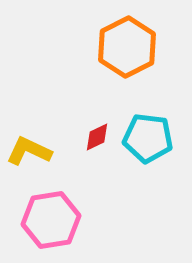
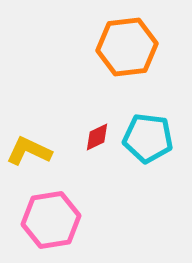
orange hexagon: rotated 20 degrees clockwise
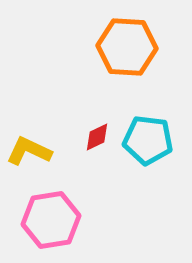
orange hexagon: rotated 10 degrees clockwise
cyan pentagon: moved 2 px down
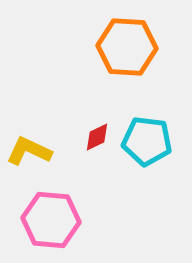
cyan pentagon: moved 1 px left, 1 px down
pink hexagon: rotated 14 degrees clockwise
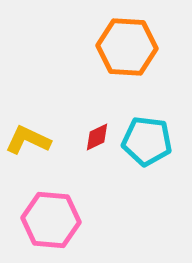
yellow L-shape: moved 1 px left, 11 px up
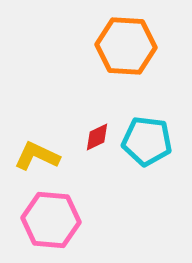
orange hexagon: moved 1 px left, 1 px up
yellow L-shape: moved 9 px right, 16 px down
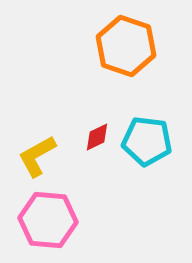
orange hexagon: rotated 16 degrees clockwise
yellow L-shape: rotated 54 degrees counterclockwise
pink hexagon: moved 3 px left
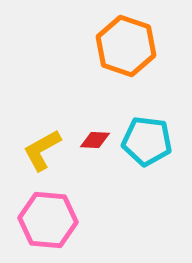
red diamond: moved 2 px left, 3 px down; rotated 28 degrees clockwise
yellow L-shape: moved 5 px right, 6 px up
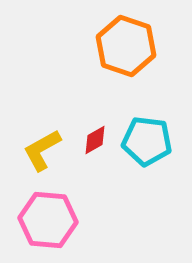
red diamond: rotated 32 degrees counterclockwise
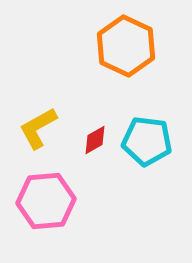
orange hexagon: rotated 6 degrees clockwise
yellow L-shape: moved 4 px left, 22 px up
pink hexagon: moved 2 px left, 19 px up; rotated 10 degrees counterclockwise
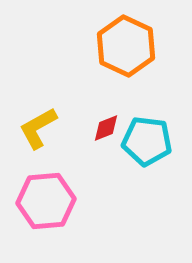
red diamond: moved 11 px right, 12 px up; rotated 8 degrees clockwise
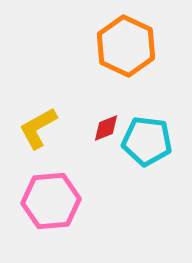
pink hexagon: moved 5 px right
